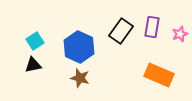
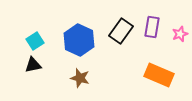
blue hexagon: moved 7 px up
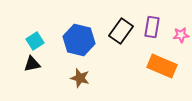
pink star: moved 1 px right, 1 px down; rotated 14 degrees clockwise
blue hexagon: rotated 12 degrees counterclockwise
black triangle: moved 1 px left, 1 px up
orange rectangle: moved 3 px right, 9 px up
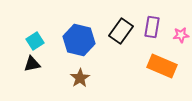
brown star: rotated 24 degrees clockwise
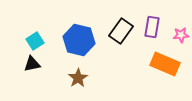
orange rectangle: moved 3 px right, 2 px up
brown star: moved 2 px left
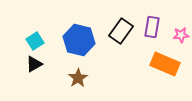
black triangle: moved 2 px right; rotated 18 degrees counterclockwise
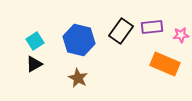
purple rectangle: rotated 75 degrees clockwise
brown star: rotated 12 degrees counterclockwise
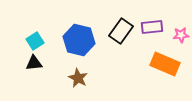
black triangle: moved 1 px up; rotated 24 degrees clockwise
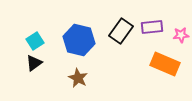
black triangle: rotated 30 degrees counterclockwise
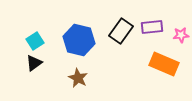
orange rectangle: moved 1 px left
